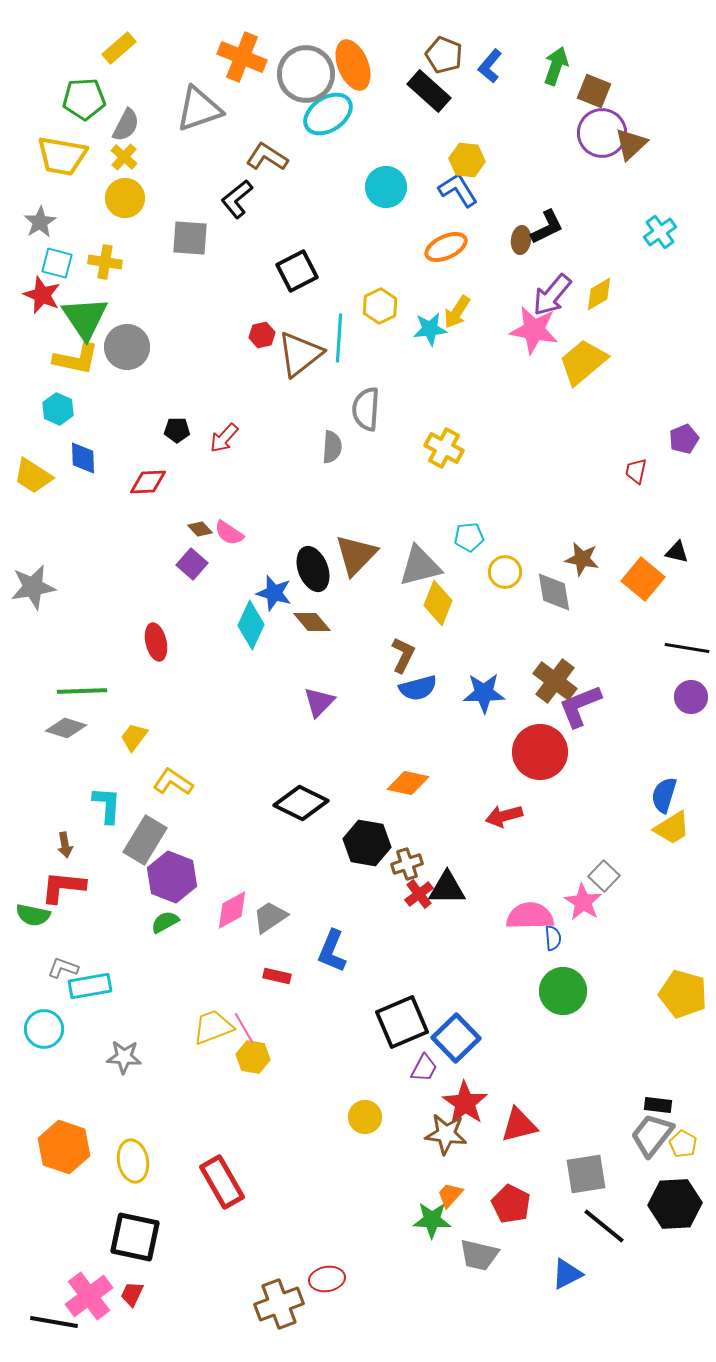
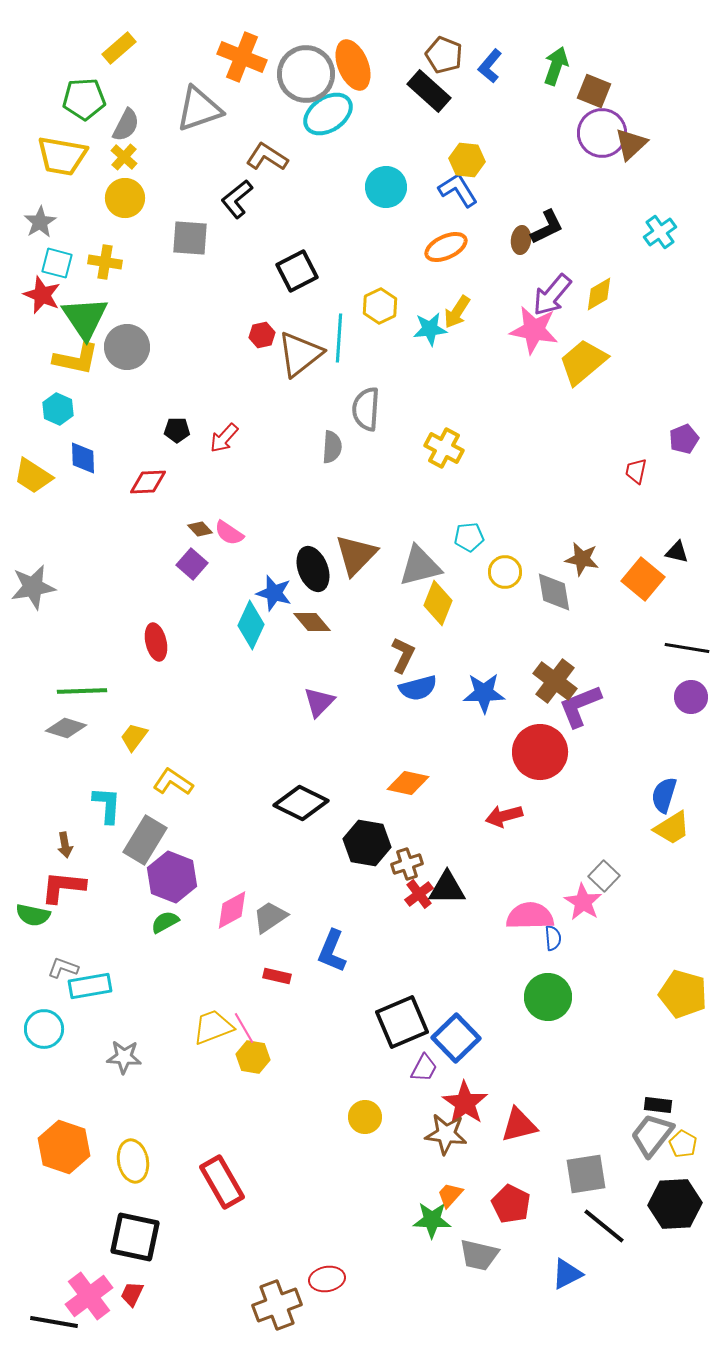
green circle at (563, 991): moved 15 px left, 6 px down
brown cross at (279, 1304): moved 2 px left, 1 px down
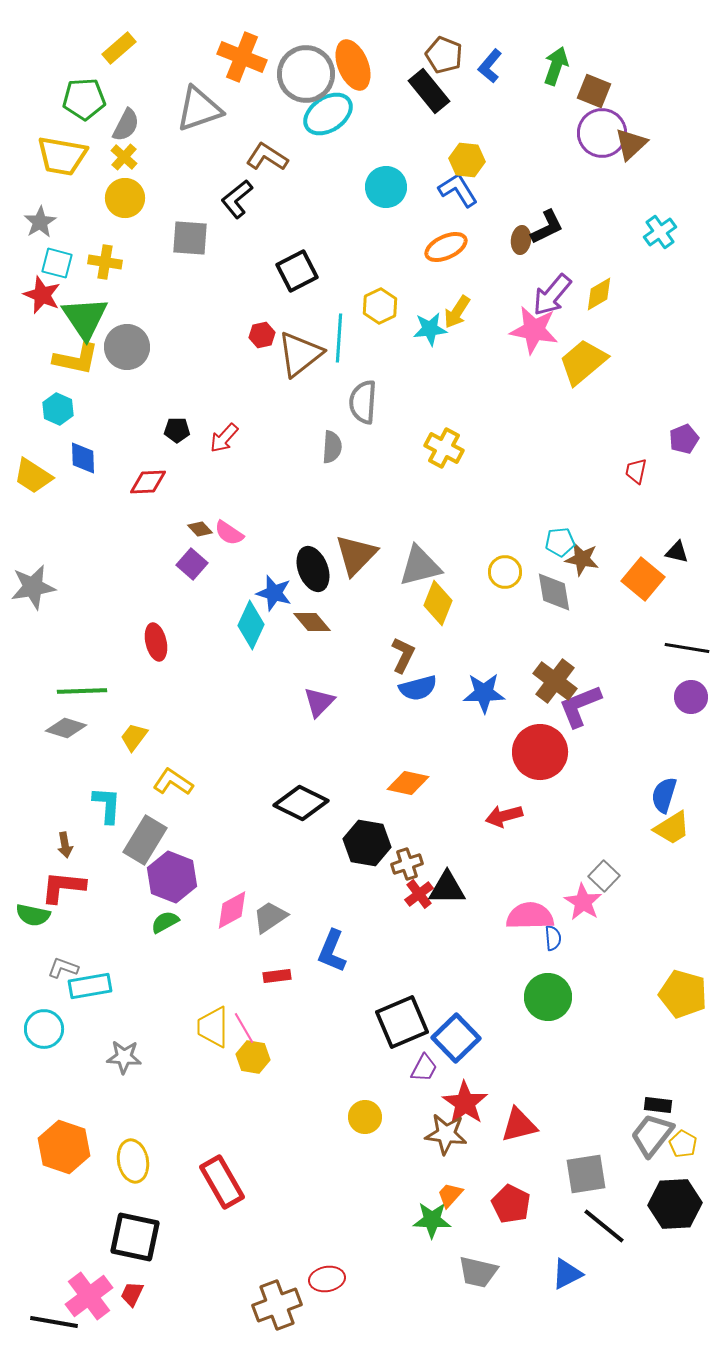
black rectangle at (429, 91): rotated 9 degrees clockwise
gray semicircle at (366, 409): moved 3 px left, 7 px up
cyan pentagon at (469, 537): moved 91 px right, 5 px down
red rectangle at (277, 976): rotated 20 degrees counterclockwise
yellow trapezoid at (213, 1027): rotated 69 degrees counterclockwise
gray trapezoid at (479, 1255): moved 1 px left, 17 px down
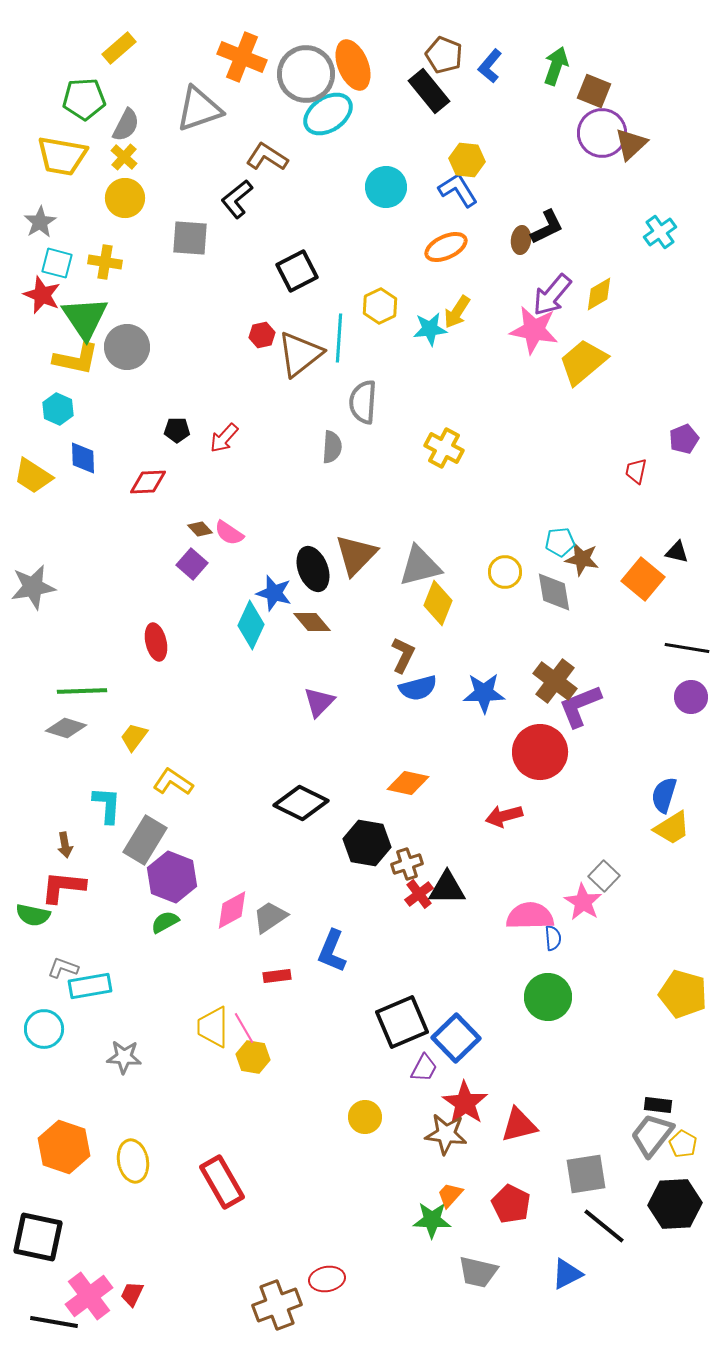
black square at (135, 1237): moved 97 px left
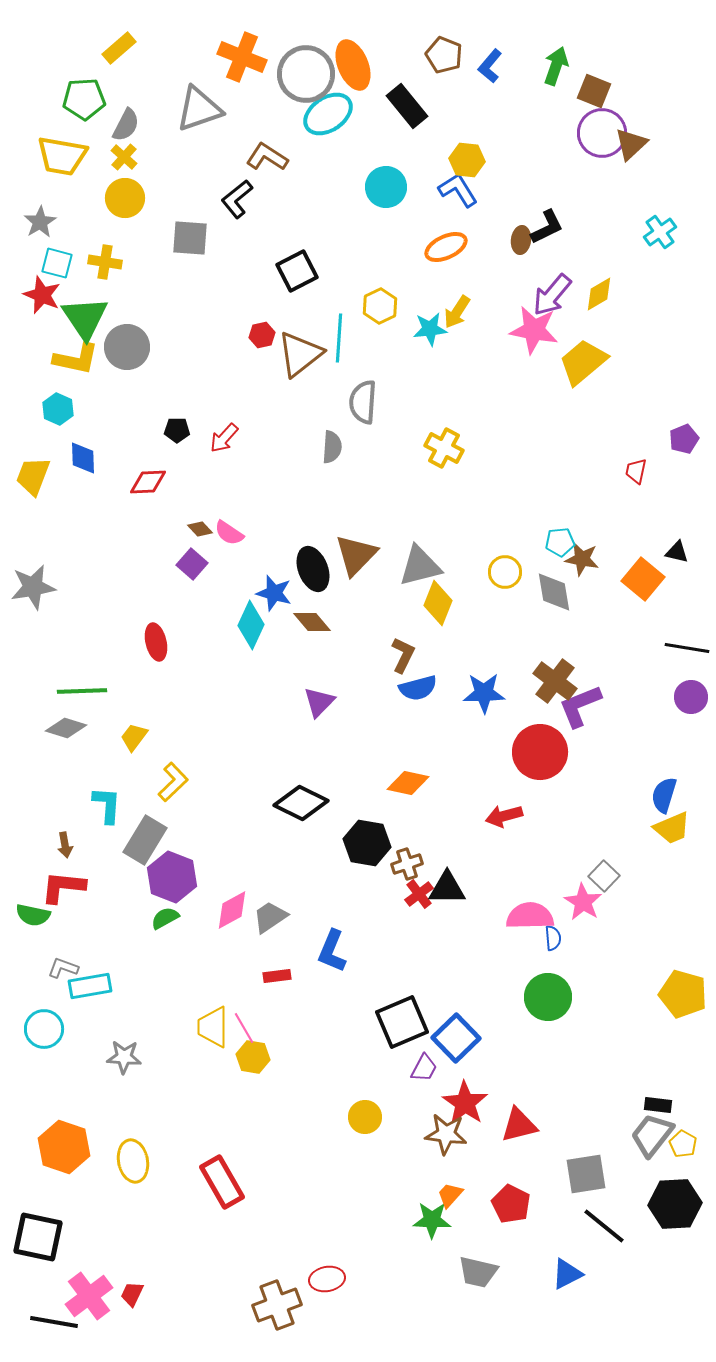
black rectangle at (429, 91): moved 22 px left, 15 px down
yellow trapezoid at (33, 476): rotated 78 degrees clockwise
yellow L-shape at (173, 782): rotated 102 degrees clockwise
yellow trapezoid at (672, 828): rotated 9 degrees clockwise
green semicircle at (165, 922): moved 4 px up
